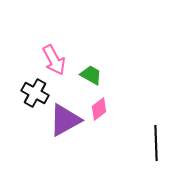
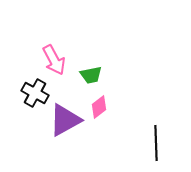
green trapezoid: rotated 140 degrees clockwise
pink diamond: moved 2 px up
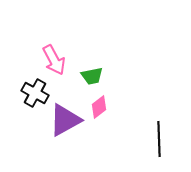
green trapezoid: moved 1 px right, 1 px down
black line: moved 3 px right, 4 px up
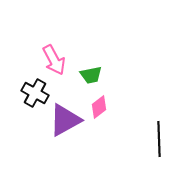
green trapezoid: moved 1 px left, 1 px up
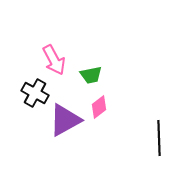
black line: moved 1 px up
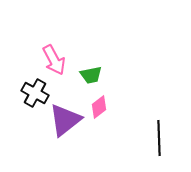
purple triangle: rotated 9 degrees counterclockwise
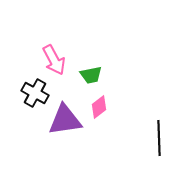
purple triangle: rotated 30 degrees clockwise
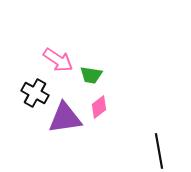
pink arrow: moved 4 px right; rotated 28 degrees counterclockwise
green trapezoid: rotated 20 degrees clockwise
purple triangle: moved 2 px up
black line: moved 13 px down; rotated 8 degrees counterclockwise
